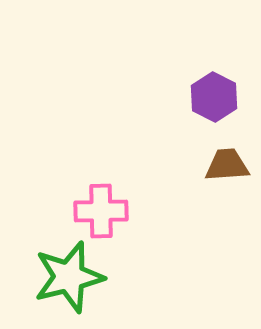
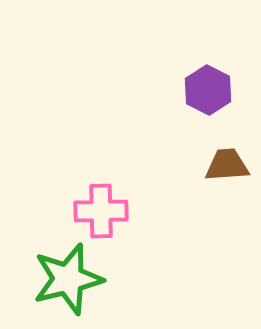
purple hexagon: moved 6 px left, 7 px up
green star: moved 1 px left, 2 px down
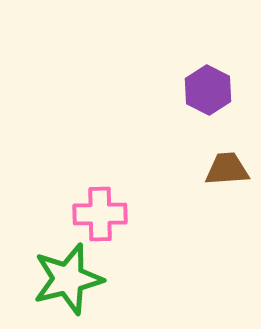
brown trapezoid: moved 4 px down
pink cross: moved 1 px left, 3 px down
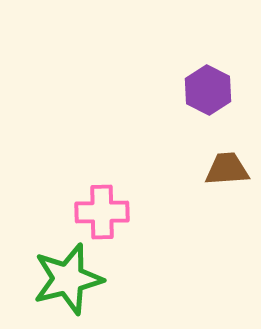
pink cross: moved 2 px right, 2 px up
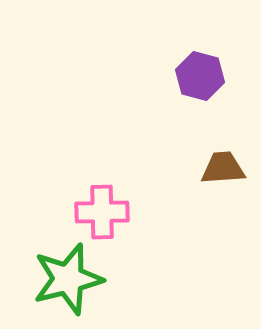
purple hexagon: moved 8 px left, 14 px up; rotated 12 degrees counterclockwise
brown trapezoid: moved 4 px left, 1 px up
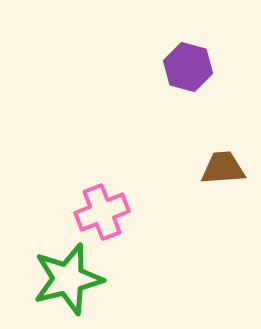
purple hexagon: moved 12 px left, 9 px up
pink cross: rotated 20 degrees counterclockwise
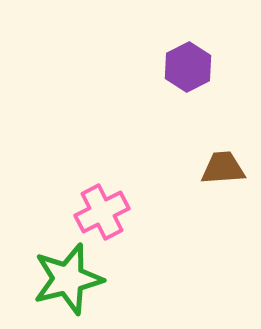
purple hexagon: rotated 18 degrees clockwise
pink cross: rotated 6 degrees counterclockwise
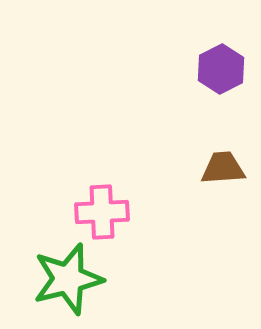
purple hexagon: moved 33 px right, 2 px down
pink cross: rotated 24 degrees clockwise
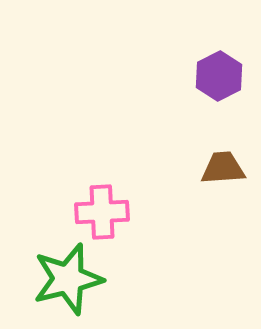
purple hexagon: moved 2 px left, 7 px down
